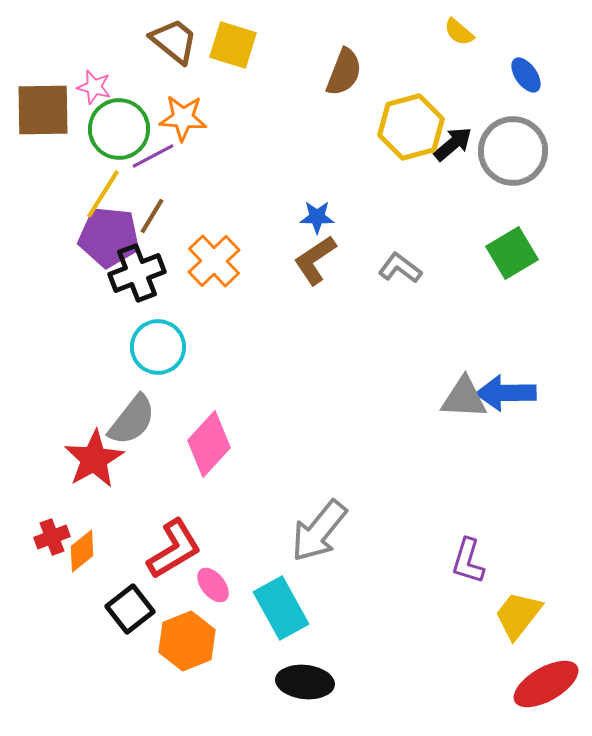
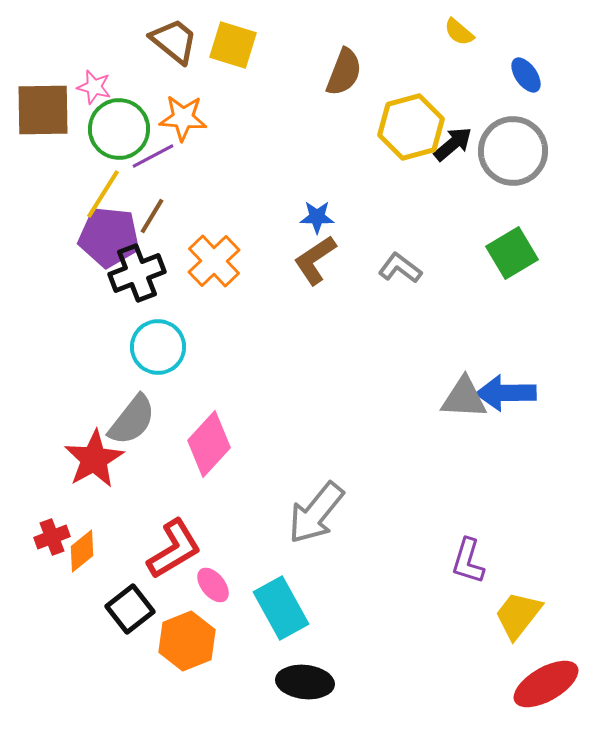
gray arrow: moved 3 px left, 18 px up
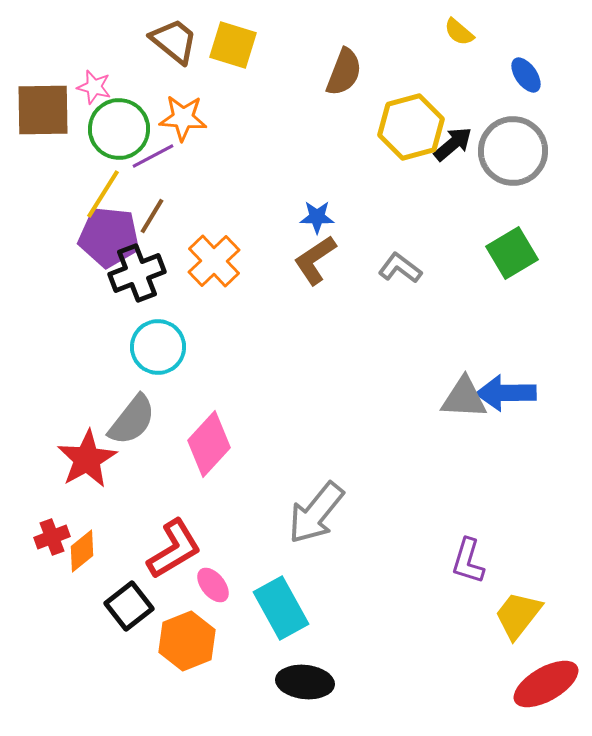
red star: moved 7 px left
black square: moved 1 px left, 3 px up
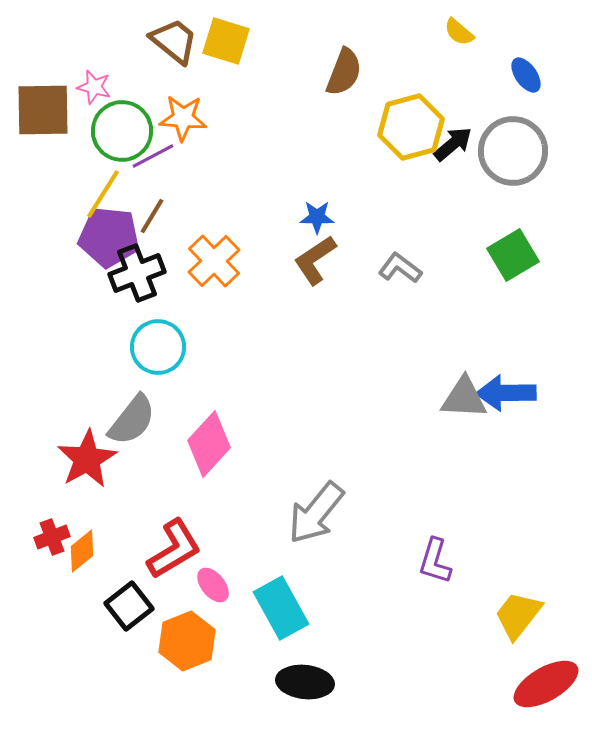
yellow square: moved 7 px left, 4 px up
green circle: moved 3 px right, 2 px down
green square: moved 1 px right, 2 px down
purple L-shape: moved 33 px left
